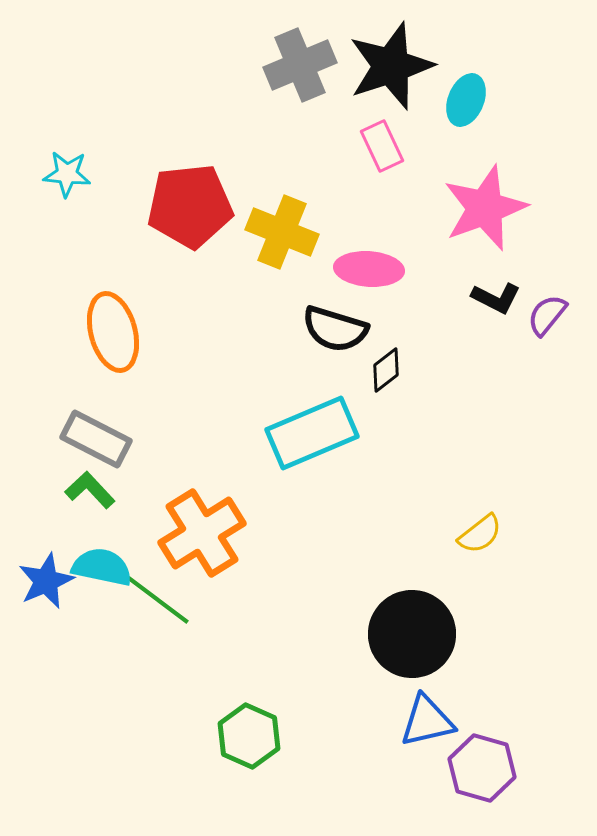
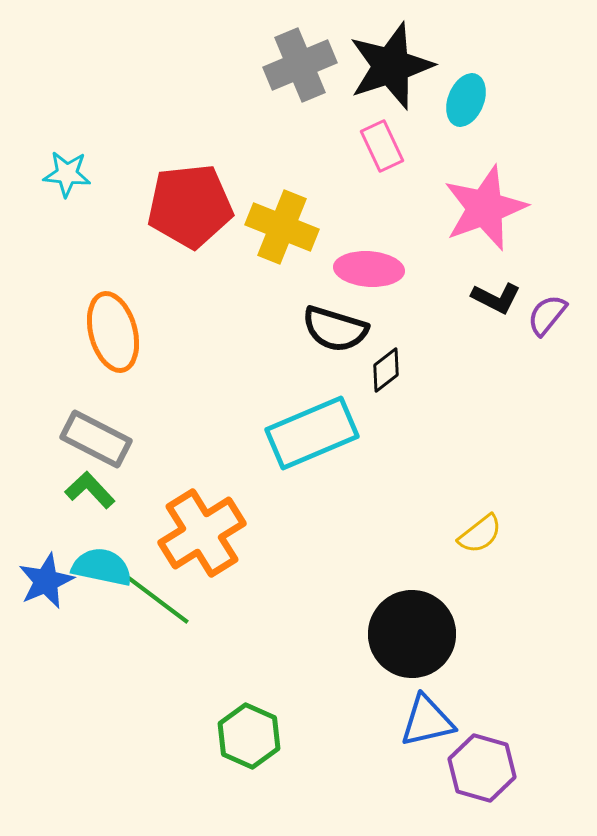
yellow cross: moved 5 px up
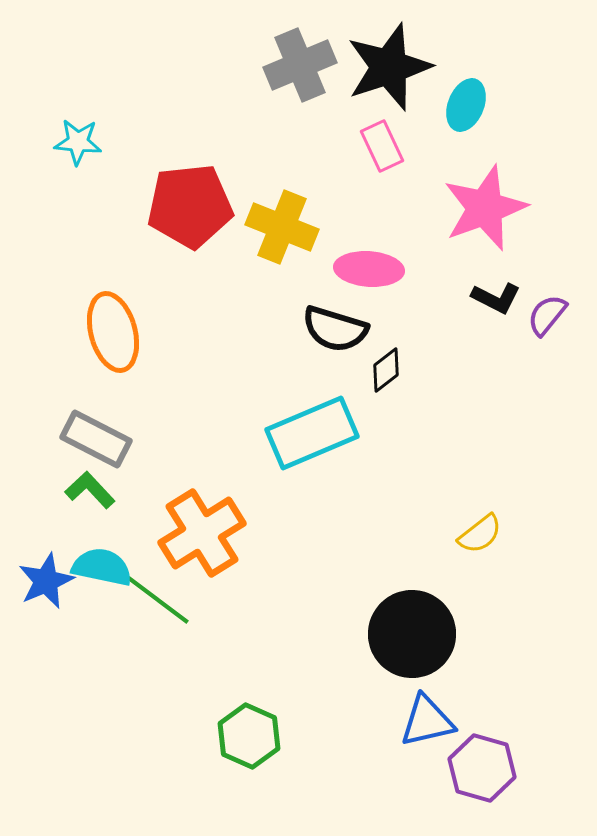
black star: moved 2 px left, 1 px down
cyan ellipse: moved 5 px down
cyan star: moved 11 px right, 32 px up
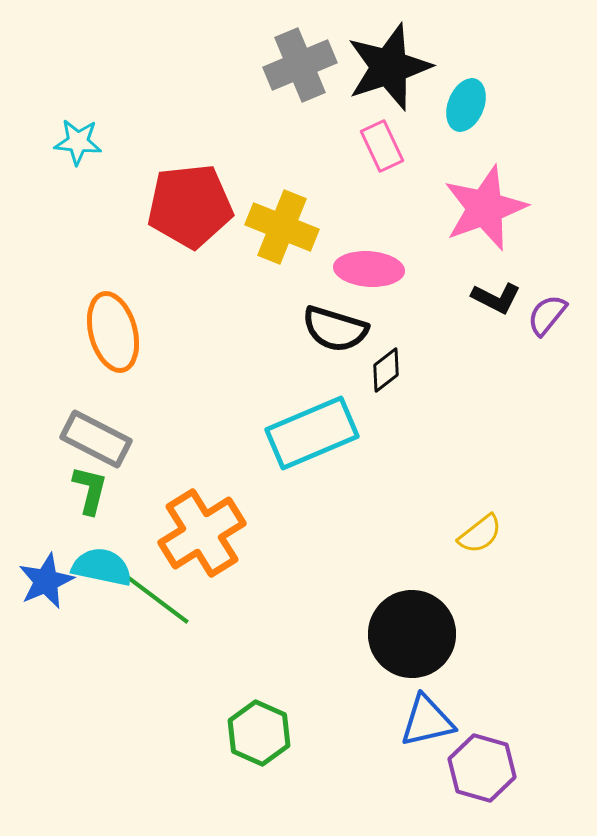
green L-shape: rotated 57 degrees clockwise
green hexagon: moved 10 px right, 3 px up
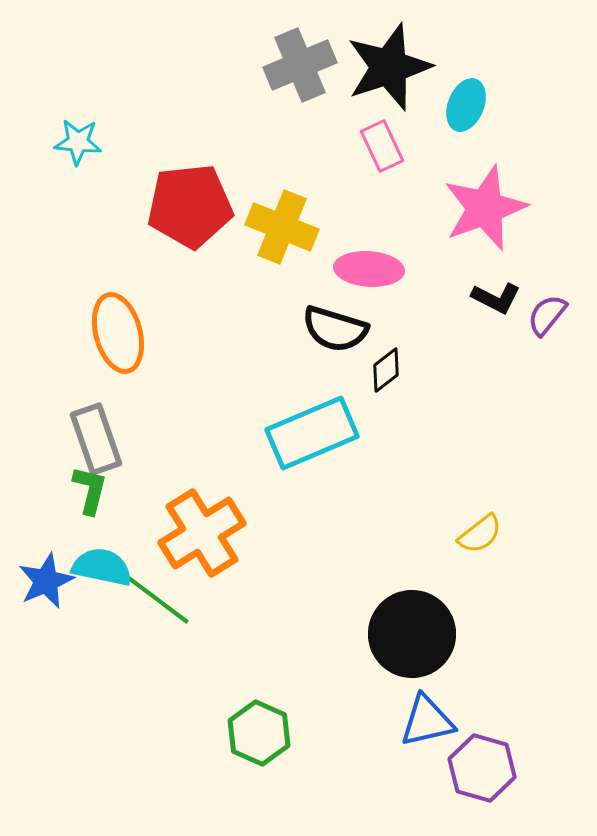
orange ellipse: moved 5 px right, 1 px down
gray rectangle: rotated 44 degrees clockwise
